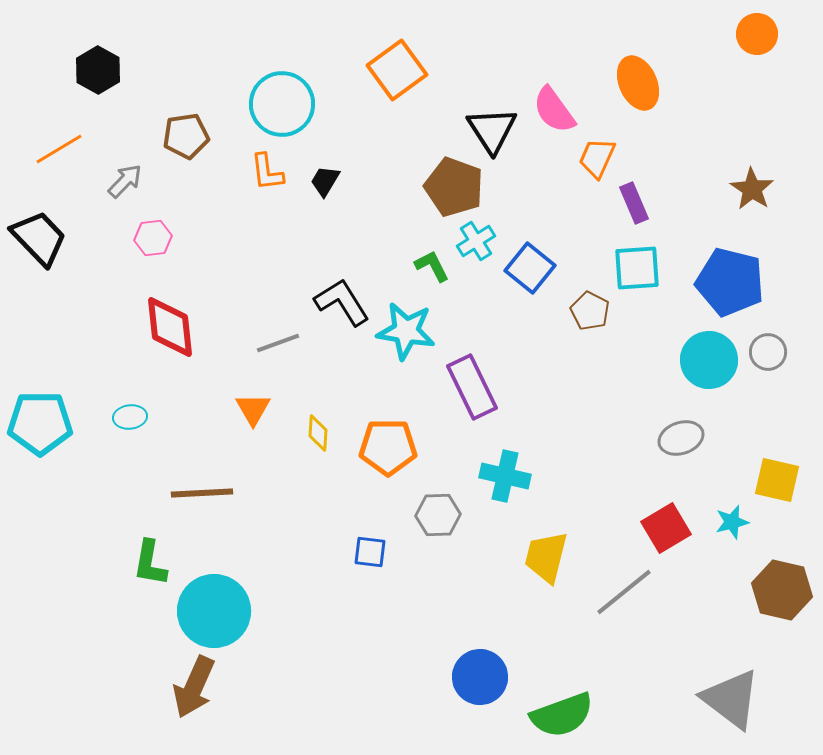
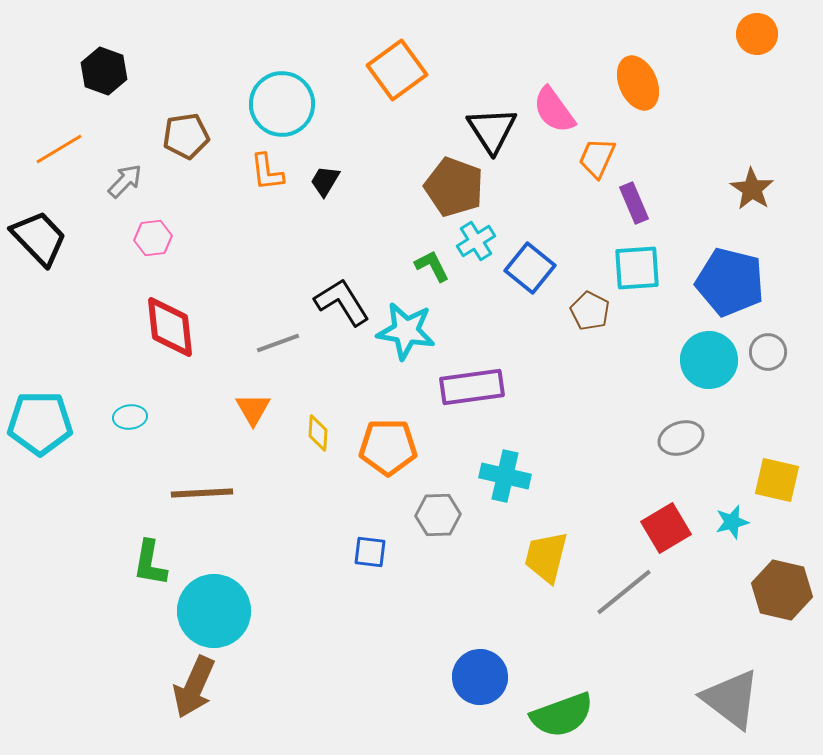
black hexagon at (98, 70): moved 6 px right, 1 px down; rotated 9 degrees counterclockwise
purple rectangle at (472, 387): rotated 72 degrees counterclockwise
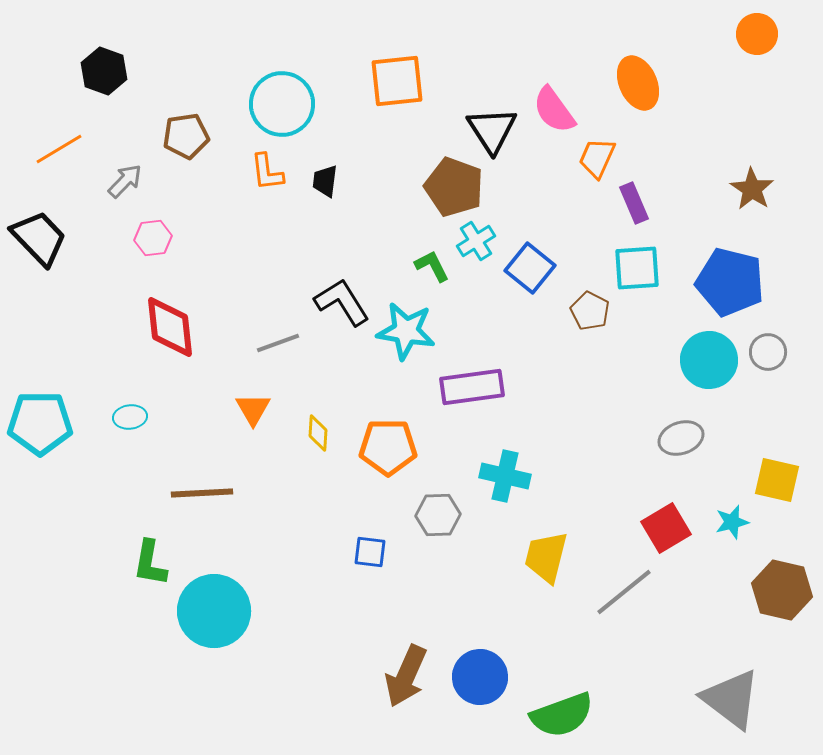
orange square at (397, 70): moved 11 px down; rotated 30 degrees clockwise
black trapezoid at (325, 181): rotated 24 degrees counterclockwise
brown arrow at (194, 687): moved 212 px right, 11 px up
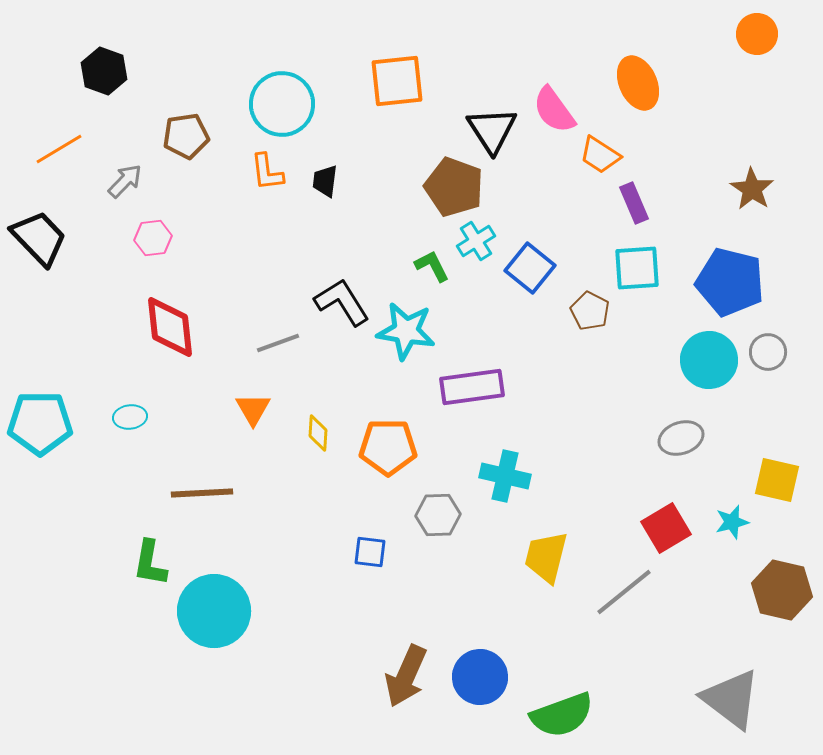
orange trapezoid at (597, 158): moved 3 px right, 3 px up; rotated 81 degrees counterclockwise
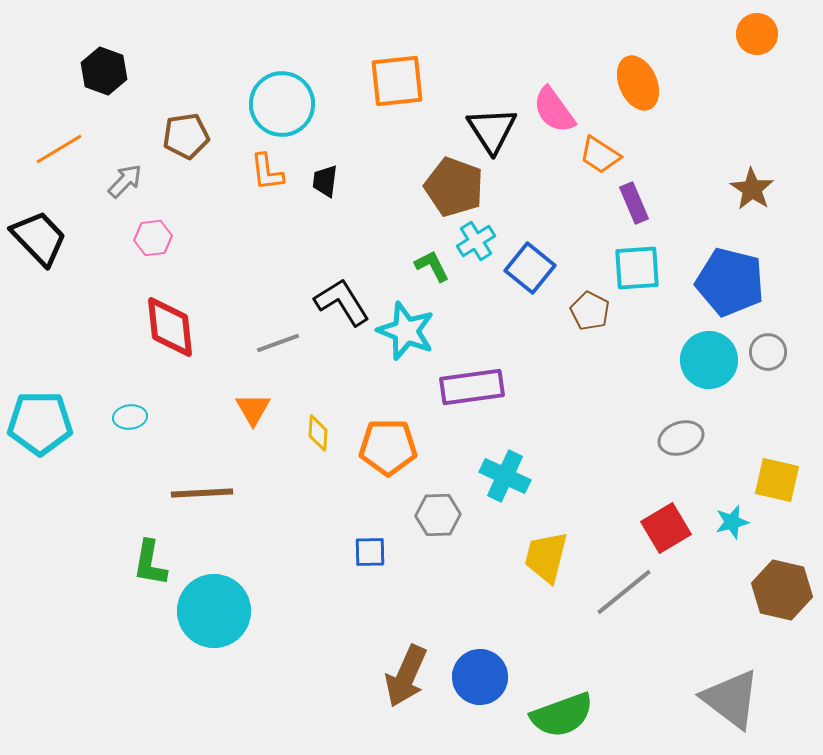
cyan star at (406, 331): rotated 12 degrees clockwise
cyan cross at (505, 476): rotated 12 degrees clockwise
blue square at (370, 552): rotated 8 degrees counterclockwise
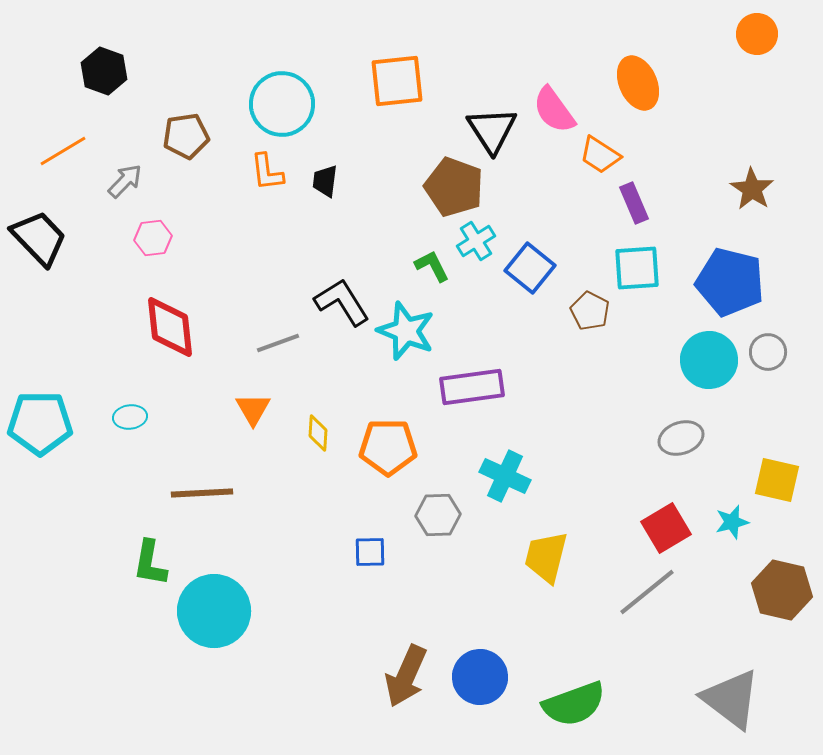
orange line at (59, 149): moved 4 px right, 2 px down
gray line at (624, 592): moved 23 px right
green semicircle at (562, 715): moved 12 px right, 11 px up
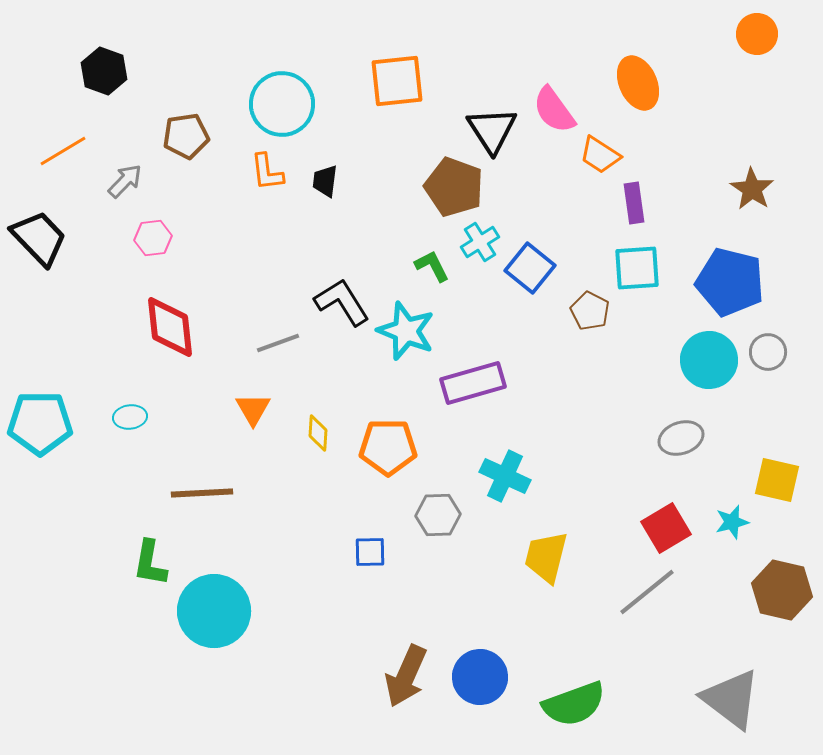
purple rectangle at (634, 203): rotated 15 degrees clockwise
cyan cross at (476, 241): moved 4 px right, 1 px down
purple rectangle at (472, 387): moved 1 px right, 4 px up; rotated 8 degrees counterclockwise
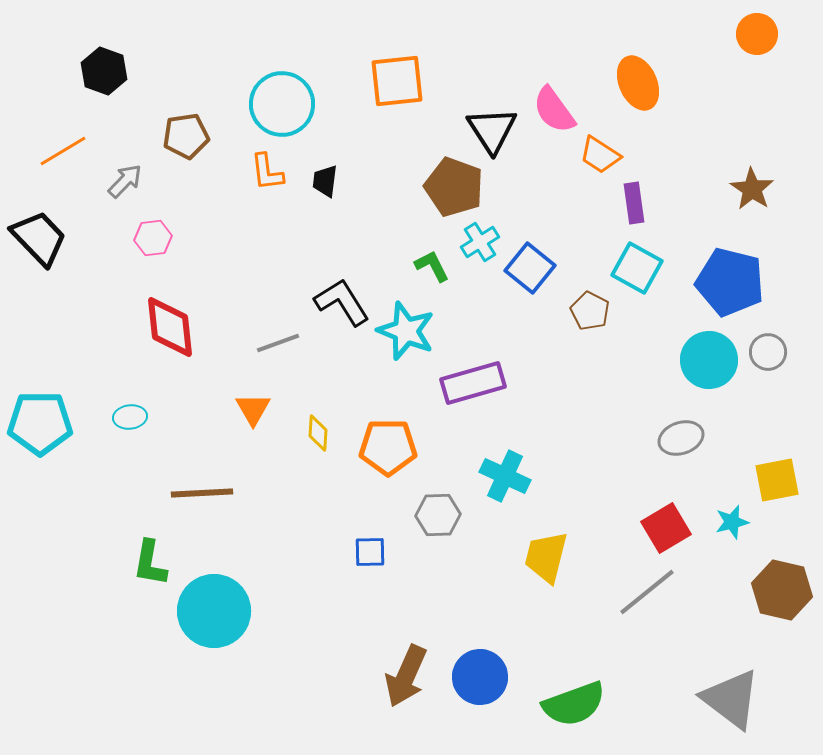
cyan square at (637, 268): rotated 33 degrees clockwise
yellow square at (777, 480): rotated 24 degrees counterclockwise
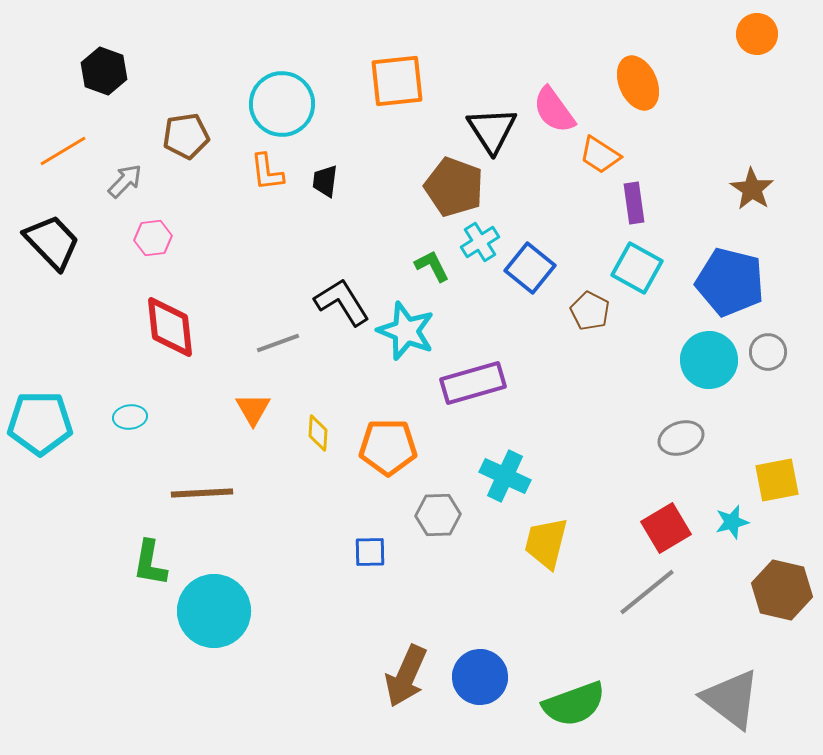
black trapezoid at (39, 238): moved 13 px right, 4 px down
yellow trapezoid at (546, 557): moved 14 px up
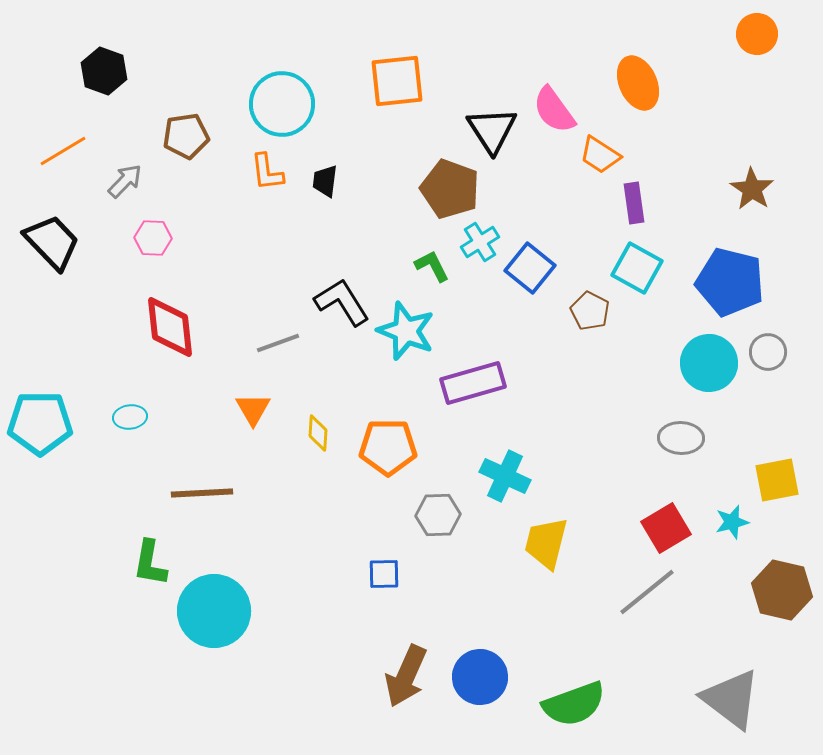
brown pentagon at (454, 187): moved 4 px left, 2 px down
pink hexagon at (153, 238): rotated 9 degrees clockwise
cyan circle at (709, 360): moved 3 px down
gray ellipse at (681, 438): rotated 21 degrees clockwise
blue square at (370, 552): moved 14 px right, 22 px down
